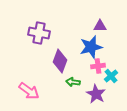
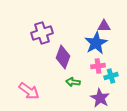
purple triangle: moved 4 px right
purple cross: moved 3 px right; rotated 30 degrees counterclockwise
blue star: moved 5 px right, 4 px up; rotated 15 degrees counterclockwise
purple diamond: moved 3 px right, 4 px up
cyan cross: rotated 24 degrees clockwise
purple star: moved 4 px right, 4 px down
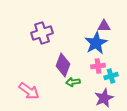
purple diamond: moved 8 px down
green arrow: rotated 16 degrees counterclockwise
purple star: moved 4 px right; rotated 18 degrees clockwise
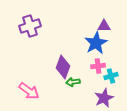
purple cross: moved 12 px left, 7 px up
purple diamond: moved 2 px down
